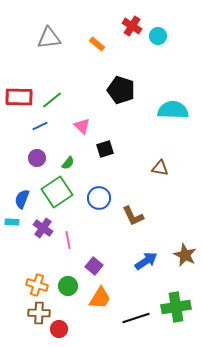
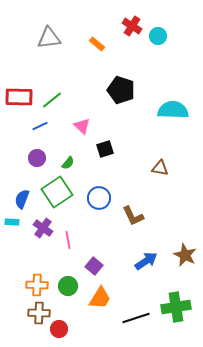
orange cross: rotated 15 degrees counterclockwise
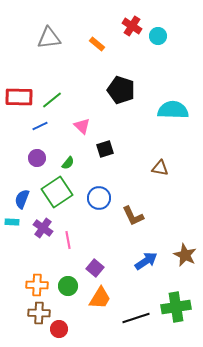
purple square: moved 1 px right, 2 px down
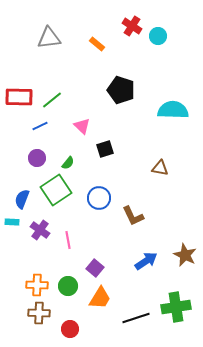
green square: moved 1 px left, 2 px up
purple cross: moved 3 px left, 2 px down
red circle: moved 11 px right
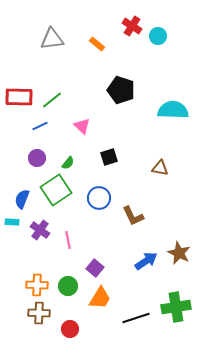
gray triangle: moved 3 px right, 1 px down
black square: moved 4 px right, 8 px down
brown star: moved 6 px left, 2 px up
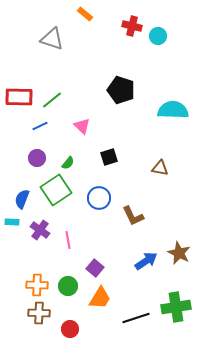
red cross: rotated 18 degrees counterclockwise
gray triangle: rotated 25 degrees clockwise
orange rectangle: moved 12 px left, 30 px up
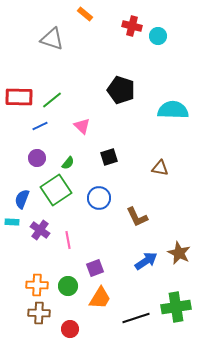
brown L-shape: moved 4 px right, 1 px down
purple square: rotated 30 degrees clockwise
